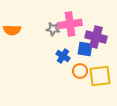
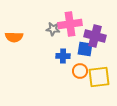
orange semicircle: moved 2 px right, 7 px down
purple cross: moved 1 px left, 1 px up
blue cross: rotated 32 degrees counterclockwise
yellow square: moved 1 px left, 1 px down
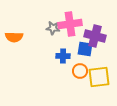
gray star: moved 1 px up
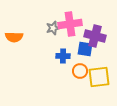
gray star: rotated 24 degrees counterclockwise
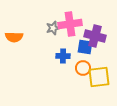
blue square: moved 2 px up
orange circle: moved 3 px right, 3 px up
